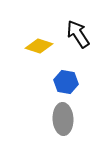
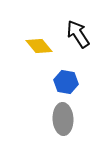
yellow diamond: rotated 32 degrees clockwise
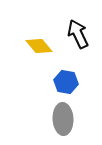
black arrow: rotated 8 degrees clockwise
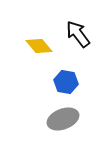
black arrow: rotated 12 degrees counterclockwise
gray ellipse: rotated 72 degrees clockwise
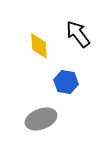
yellow diamond: rotated 36 degrees clockwise
gray ellipse: moved 22 px left
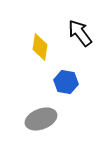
black arrow: moved 2 px right, 1 px up
yellow diamond: moved 1 px right, 1 px down; rotated 12 degrees clockwise
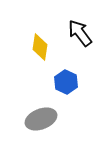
blue hexagon: rotated 15 degrees clockwise
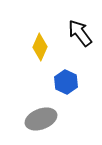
yellow diamond: rotated 16 degrees clockwise
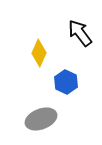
yellow diamond: moved 1 px left, 6 px down
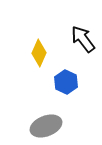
black arrow: moved 3 px right, 6 px down
gray ellipse: moved 5 px right, 7 px down
